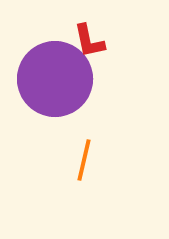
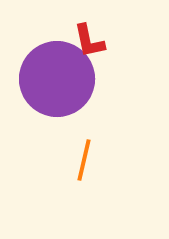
purple circle: moved 2 px right
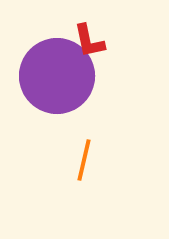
purple circle: moved 3 px up
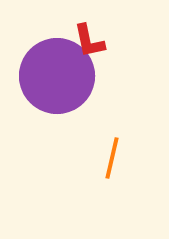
orange line: moved 28 px right, 2 px up
